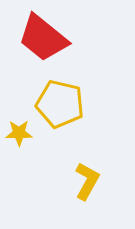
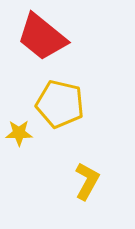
red trapezoid: moved 1 px left, 1 px up
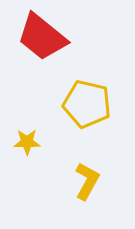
yellow pentagon: moved 27 px right
yellow star: moved 8 px right, 9 px down
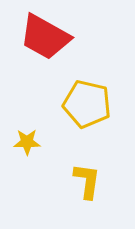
red trapezoid: moved 3 px right; rotated 10 degrees counterclockwise
yellow L-shape: rotated 21 degrees counterclockwise
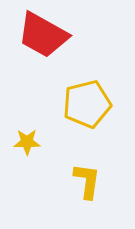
red trapezoid: moved 2 px left, 2 px up
yellow pentagon: rotated 27 degrees counterclockwise
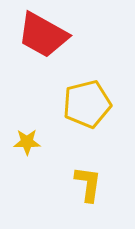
yellow L-shape: moved 1 px right, 3 px down
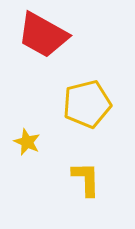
yellow star: rotated 24 degrees clockwise
yellow L-shape: moved 2 px left, 5 px up; rotated 9 degrees counterclockwise
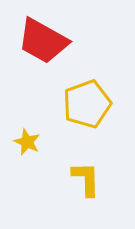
red trapezoid: moved 6 px down
yellow pentagon: rotated 6 degrees counterclockwise
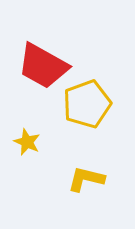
red trapezoid: moved 25 px down
yellow L-shape: rotated 75 degrees counterclockwise
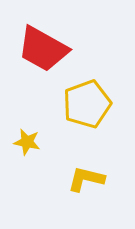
red trapezoid: moved 17 px up
yellow star: rotated 12 degrees counterclockwise
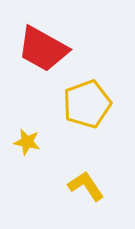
yellow L-shape: moved 7 px down; rotated 42 degrees clockwise
